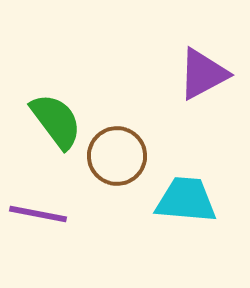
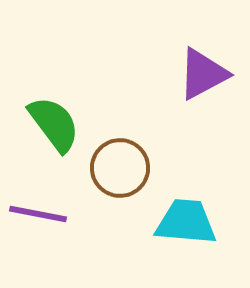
green semicircle: moved 2 px left, 3 px down
brown circle: moved 3 px right, 12 px down
cyan trapezoid: moved 22 px down
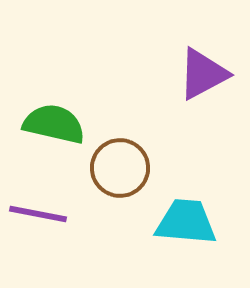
green semicircle: rotated 40 degrees counterclockwise
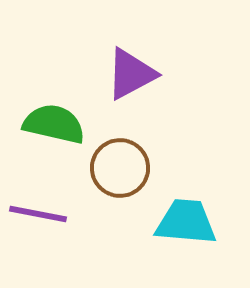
purple triangle: moved 72 px left
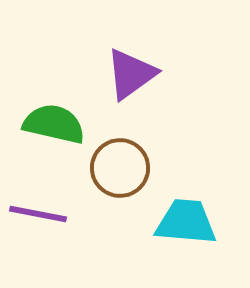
purple triangle: rotated 8 degrees counterclockwise
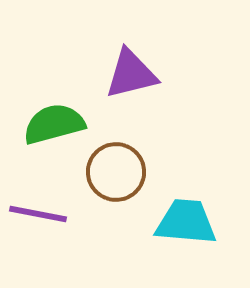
purple triangle: rotated 22 degrees clockwise
green semicircle: rotated 28 degrees counterclockwise
brown circle: moved 4 px left, 4 px down
